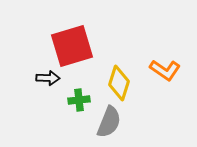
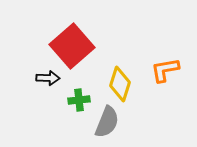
red square: rotated 24 degrees counterclockwise
orange L-shape: rotated 136 degrees clockwise
yellow diamond: moved 1 px right, 1 px down
gray semicircle: moved 2 px left
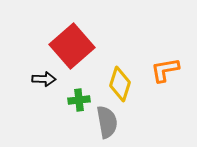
black arrow: moved 4 px left, 1 px down
gray semicircle: rotated 32 degrees counterclockwise
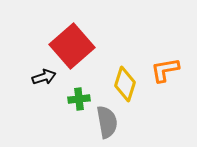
black arrow: moved 2 px up; rotated 20 degrees counterclockwise
yellow diamond: moved 5 px right
green cross: moved 1 px up
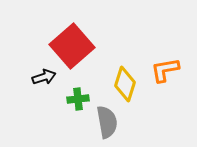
green cross: moved 1 px left
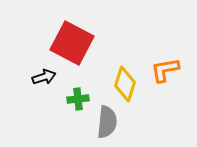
red square: moved 3 px up; rotated 21 degrees counterclockwise
gray semicircle: rotated 16 degrees clockwise
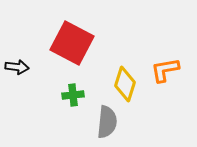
black arrow: moved 27 px left, 10 px up; rotated 25 degrees clockwise
green cross: moved 5 px left, 4 px up
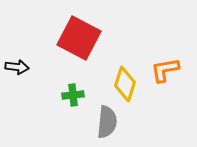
red square: moved 7 px right, 5 px up
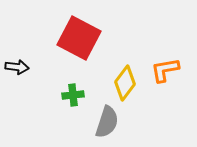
yellow diamond: moved 1 px up; rotated 20 degrees clockwise
gray semicircle: rotated 12 degrees clockwise
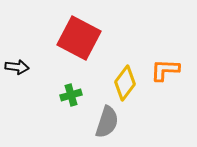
orange L-shape: rotated 12 degrees clockwise
green cross: moved 2 px left; rotated 10 degrees counterclockwise
